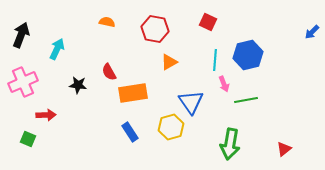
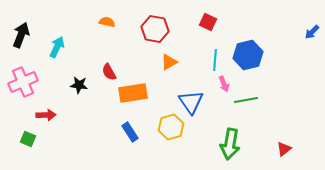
cyan arrow: moved 2 px up
black star: moved 1 px right
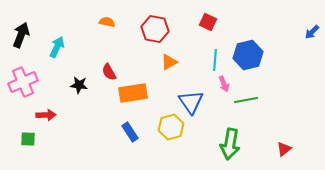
green square: rotated 21 degrees counterclockwise
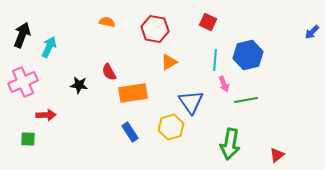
black arrow: moved 1 px right
cyan arrow: moved 8 px left
red triangle: moved 7 px left, 6 px down
